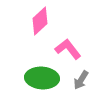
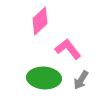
green ellipse: moved 2 px right
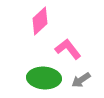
gray arrow: rotated 24 degrees clockwise
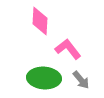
pink diamond: rotated 44 degrees counterclockwise
gray arrow: rotated 96 degrees counterclockwise
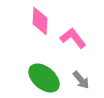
pink L-shape: moved 5 px right, 11 px up
green ellipse: rotated 36 degrees clockwise
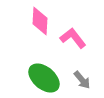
gray arrow: moved 1 px right
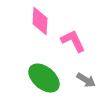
pink L-shape: moved 3 px down; rotated 12 degrees clockwise
gray arrow: moved 4 px right; rotated 18 degrees counterclockwise
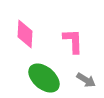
pink diamond: moved 15 px left, 13 px down
pink L-shape: rotated 24 degrees clockwise
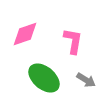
pink diamond: rotated 68 degrees clockwise
pink L-shape: rotated 12 degrees clockwise
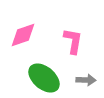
pink diamond: moved 2 px left, 1 px down
gray arrow: rotated 30 degrees counterclockwise
